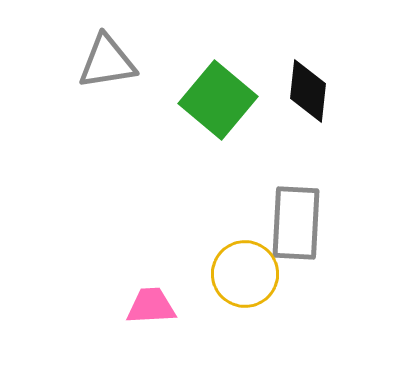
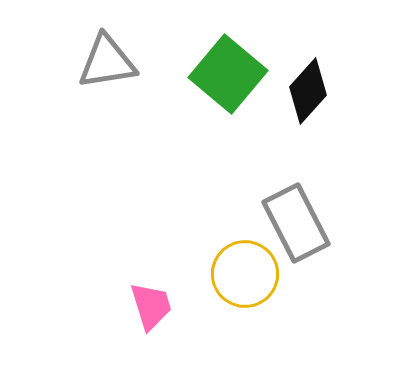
black diamond: rotated 36 degrees clockwise
green square: moved 10 px right, 26 px up
gray rectangle: rotated 30 degrees counterclockwise
pink trapezoid: rotated 76 degrees clockwise
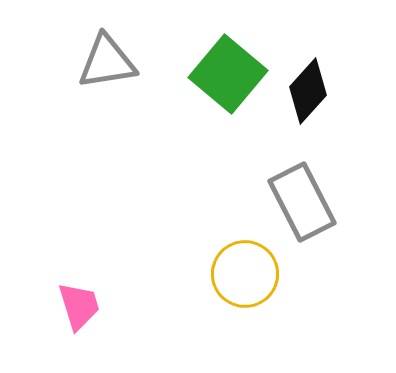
gray rectangle: moved 6 px right, 21 px up
pink trapezoid: moved 72 px left
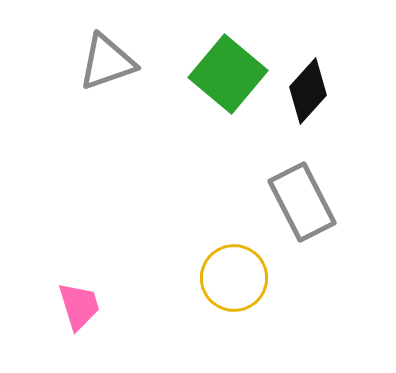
gray triangle: rotated 10 degrees counterclockwise
yellow circle: moved 11 px left, 4 px down
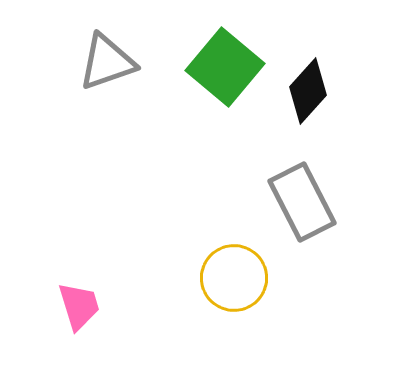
green square: moved 3 px left, 7 px up
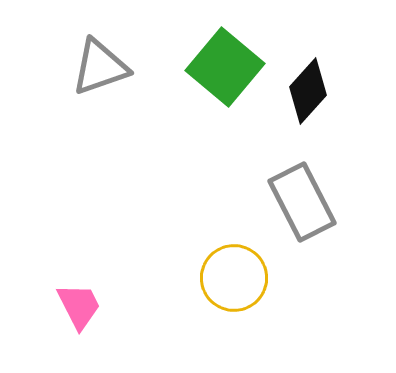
gray triangle: moved 7 px left, 5 px down
pink trapezoid: rotated 10 degrees counterclockwise
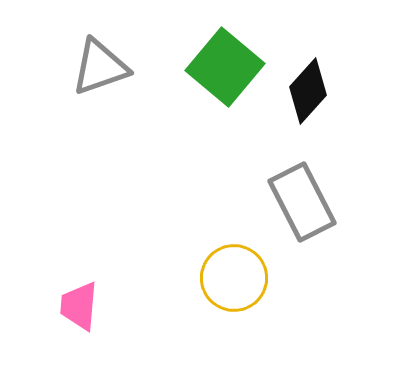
pink trapezoid: rotated 148 degrees counterclockwise
